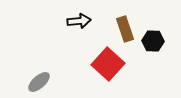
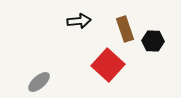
red square: moved 1 px down
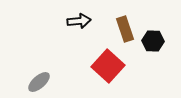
red square: moved 1 px down
